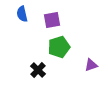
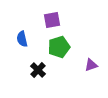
blue semicircle: moved 25 px down
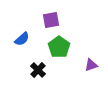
purple square: moved 1 px left
blue semicircle: rotated 119 degrees counterclockwise
green pentagon: rotated 20 degrees counterclockwise
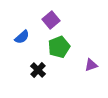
purple square: rotated 30 degrees counterclockwise
blue semicircle: moved 2 px up
green pentagon: rotated 15 degrees clockwise
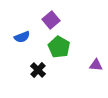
blue semicircle: rotated 21 degrees clockwise
green pentagon: rotated 20 degrees counterclockwise
purple triangle: moved 5 px right; rotated 24 degrees clockwise
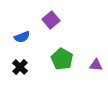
green pentagon: moved 3 px right, 12 px down
black cross: moved 18 px left, 3 px up
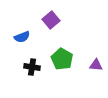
black cross: moved 12 px right; rotated 35 degrees counterclockwise
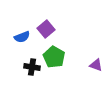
purple square: moved 5 px left, 9 px down
green pentagon: moved 8 px left, 2 px up
purple triangle: rotated 16 degrees clockwise
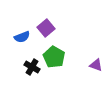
purple square: moved 1 px up
black cross: rotated 21 degrees clockwise
